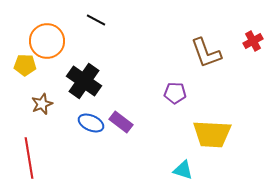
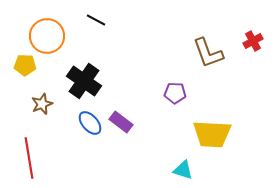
orange circle: moved 5 px up
brown L-shape: moved 2 px right
blue ellipse: moved 1 px left; rotated 25 degrees clockwise
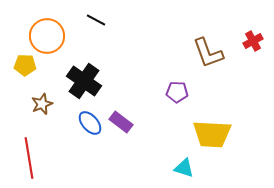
purple pentagon: moved 2 px right, 1 px up
cyan triangle: moved 1 px right, 2 px up
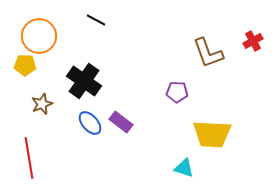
orange circle: moved 8 px left
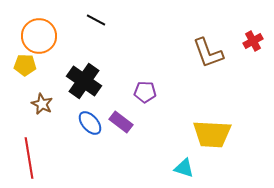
purple pentagon: moved 32 px left
brown star: rotated 25 degrees counterclockwise
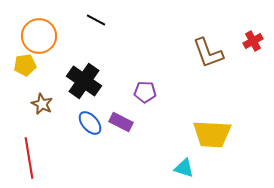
yellow pentagon: rotated 10 degrees counterclockwise
purple rectangle: rotated 10 degrees counterclockwise
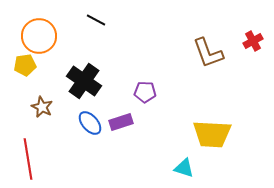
brown star: moved 3 px down
purple rectangle: rotated 45 degrees counterclockwise
red line: moved 1 px left, 1 px down
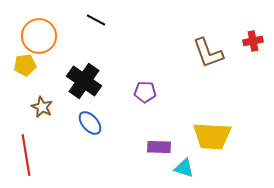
red cross: rotated 18 degrees clockwise
purple rectangle: moved 38 px right, 25 px down; rotated 20 degrees clockwise
yellow trapezoid: moved 2 px down
red line: moved 2 px left, 4 px up
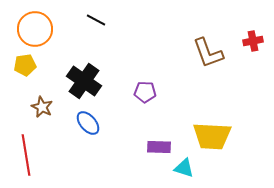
orange circle: moved 4 px left, 7 px up
blue ellipse: moved 2 px left
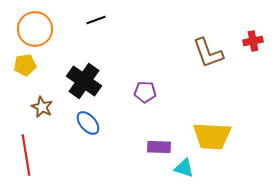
black line: rotated 48 degrees counterclockwise
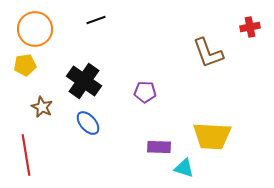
red cross: moved 3 px left, 14 px up
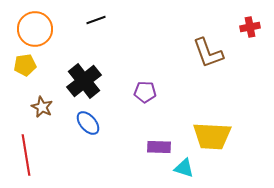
black cross: rotated 16 degrees clockwise
